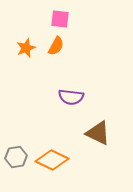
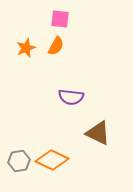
gray hexagon: moved 3 px right, 4 px down
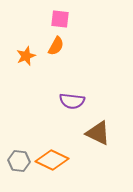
orange star: moved 8 px down
purple semicircle: moved 1 px right, 4 px down
gray hexagon: rotated 15 degrees clockwise
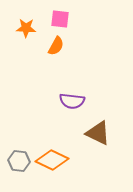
orange star: moved 28 px up; rotated 24 degrees clockwise
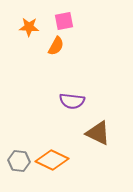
pink square: moved 4 px right, 2 px down; rotated 18 degrees counterclockwise
orange star: moved 3 px right, 1 px up
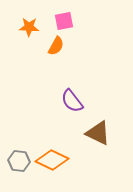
purple semicircle: rotated 45 degrees clockwise
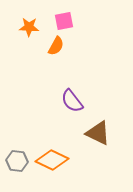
gray hexagon: moved 2 px left
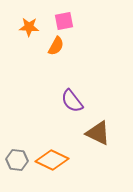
gray hexagon: moved 1 px up
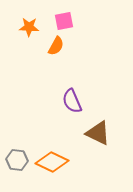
purple semicircle: rotated 15 degrees clockwise
orange diamond: moved 2 px down
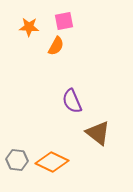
brown triangle: rotated 12 degrees clockwise
